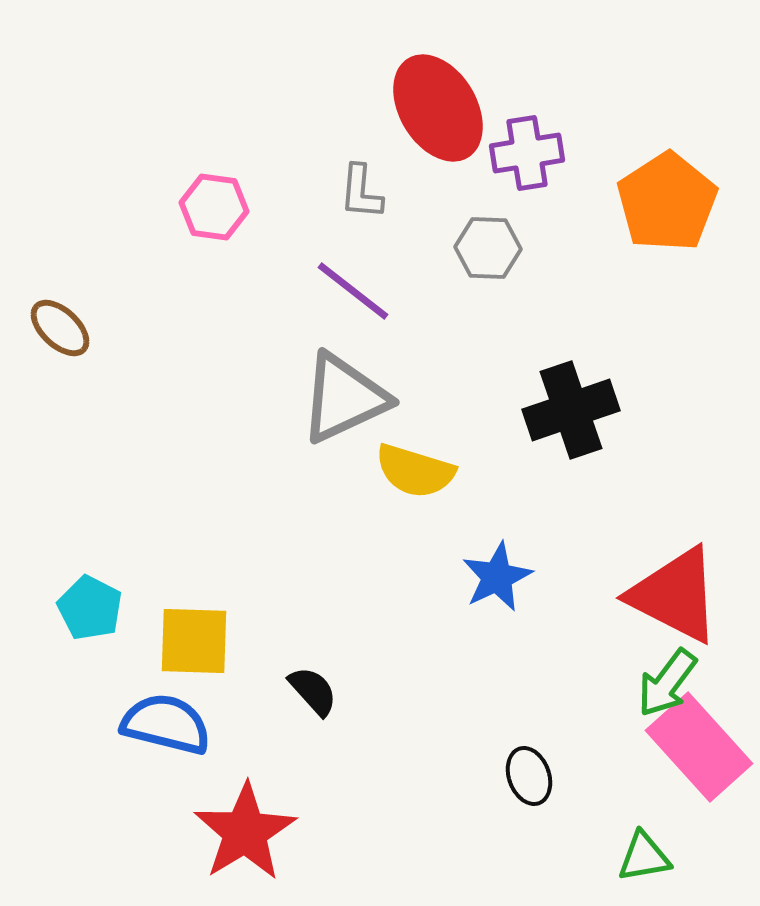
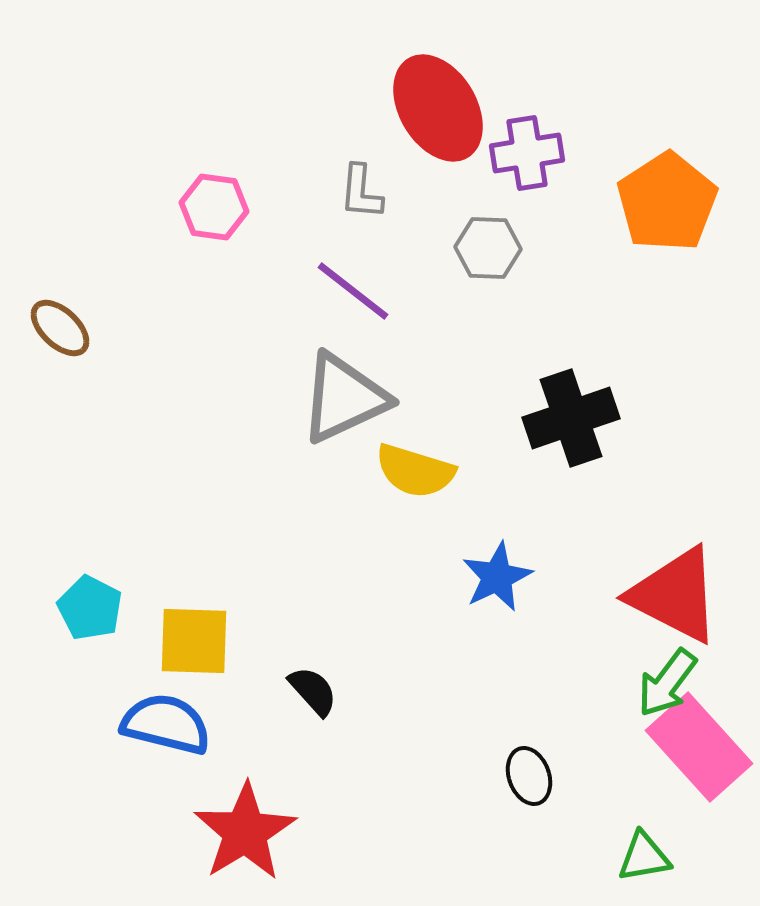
black cross: moved 8 px down
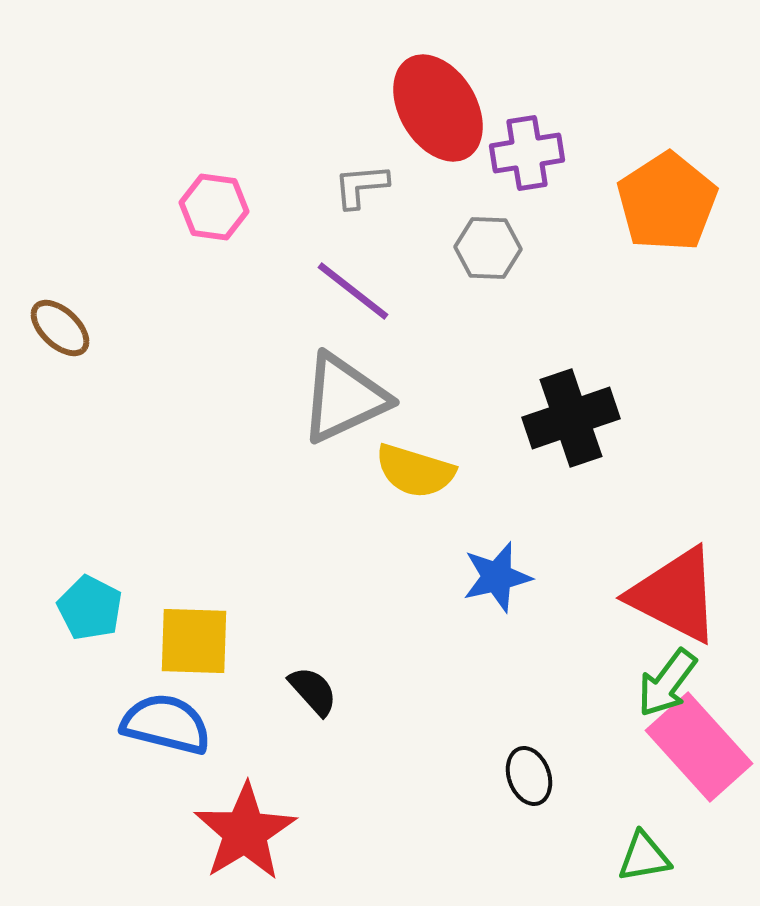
gray L-shape: moved 6 px up; rotated 80 degrees clockwise
blue star: rotated 12 degrees clockwise
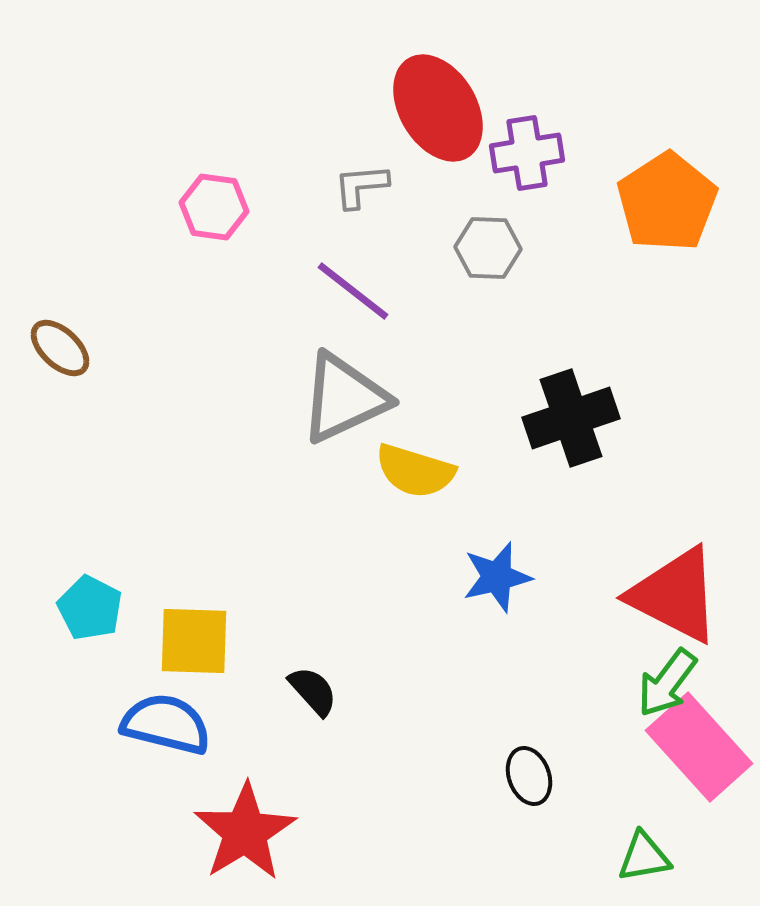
brown ellipse: moved 20 px down
